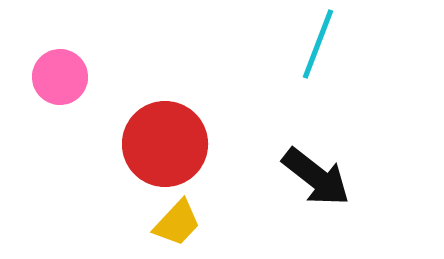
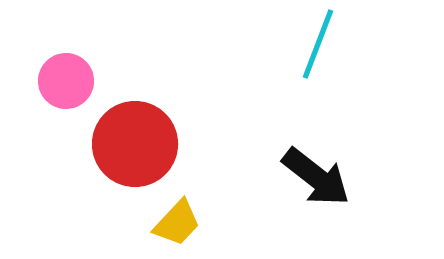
pink circle: moved 6 px right, 4 px down
red circle: moved 30 px left
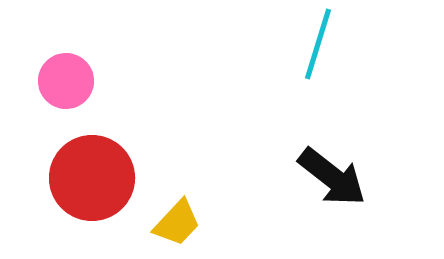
cyan line: rotated 4 degrees counterclockwise
red circle: moved 43 px left, 34 px down
black arrow: moved 16 px right
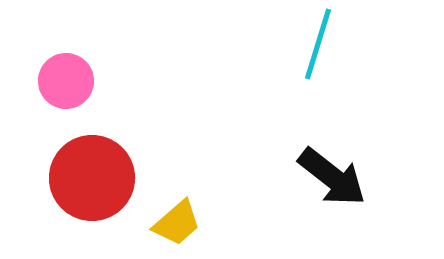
yellow trapezoid: rotated 6 degrees clockwise
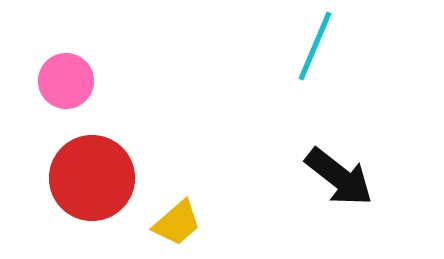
cyan line: moved 3 px left, 2 px down; rotated 6 degrees clockwise
black arrow: moved 7 px right
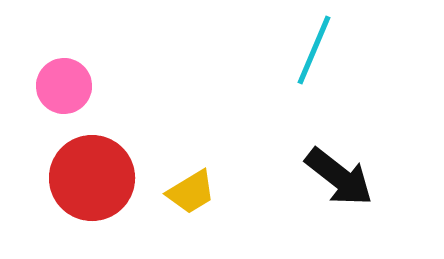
cyan line: moved 1 px left, 4 px down
pink circle: moved 2 px left, 5 px down
yellow trapezoid: moved 14 px right, 31 px up; rotated 10 degrees clockwise
